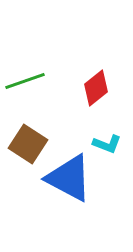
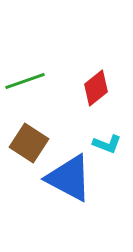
brown square: moved 1 px right, 1 px up
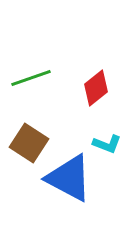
green line: moved 6 px right, 3 px up
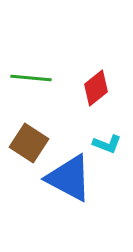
green line: rotated 24 degrees clockwise
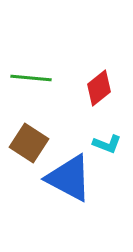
red diamond: moved 3 px right
